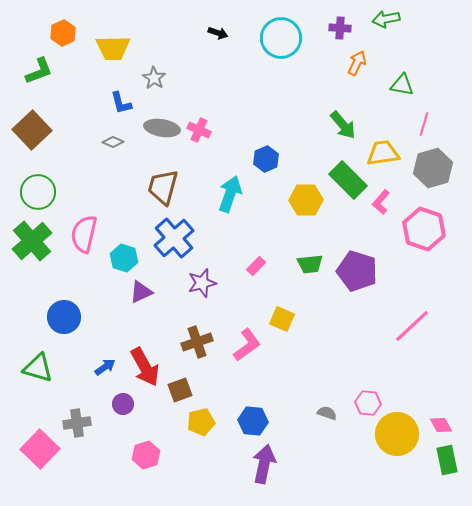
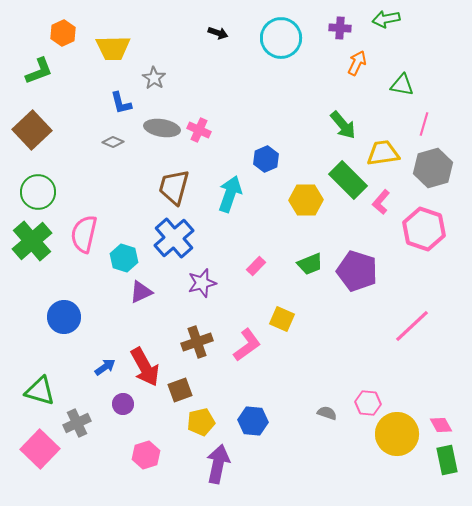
brown trapezoid at (163, 187): moved 11 px right
green trapezoid at (310, 264): rotated 16 degrees counterclockwise
green triangle at (38, 368): moved 2 px right, 23 px down
gray cross at (77, 423): rotated 16 degrees counterclockwise
purple arrow at (264, 464): moved 46 px left
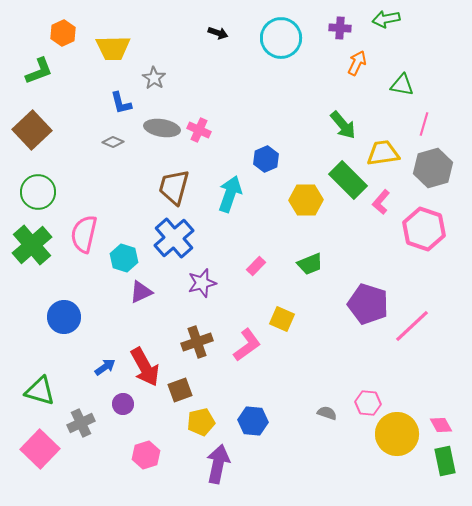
green cross at (32, 241): moved 4 px down
purple pentagon at (357, 271): moved 11 px right, 33 px down
gray cross at (77, 423): moved 4 px right
green rectangle at (447, 460): moved 2 px left, 1 px down
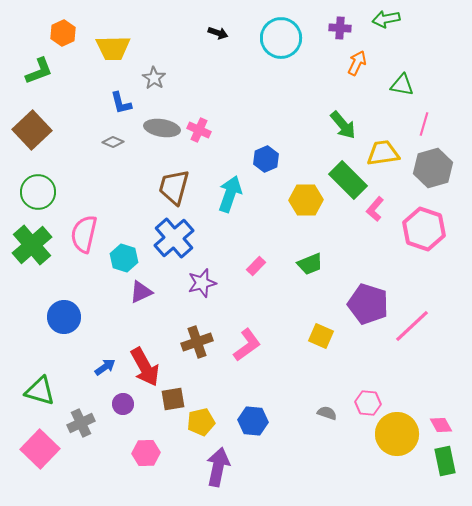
pink L-shape at (381, 202): moved 6 px left, 7 px down
yellow square at (282, 319): moved 39 px right, 17 px down
brown square at (180, 390): moved 7 px left, 9 px down; rotated 10 degrees clockwise
pink hexagon at (146, 455): moved 2 px up; rotated 16 degrees clockwise
purple arrow at (218, 464): moved 3 px down
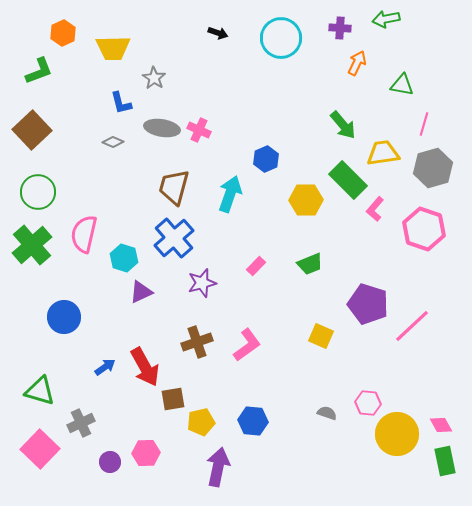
purple circle at (123, 404): moved 13 px left, 58 px down
